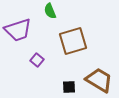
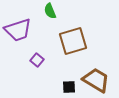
brown trapezoid: moved 3 px left
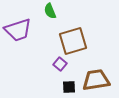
purple square: moved 23 px right, 4 px down
brown trapezoid: rotated 40 degrees counterclockwise
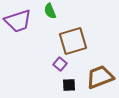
purple trapezoid: moved 9 px up
brown trapezoid: moved 4 px right, 3 px up; rotated 12 degrees counterclockwise
black square: moved 2 px up
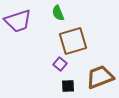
green semicircle: moved 8 px right, 2 px down
black square: moved 1 px left, 1 px down
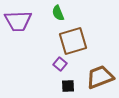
purple trapezoid: rotated 16 degrees clockwise
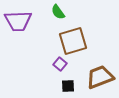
green semicircle: moved 1 px up; rotated 14 degrees counterclockwise
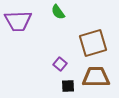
brown square: moved 20 px right, 2 px down
brown trapezoid: moved 4 px left; rotated 20 degrees clockwise
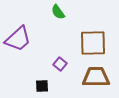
purple trapezoid: moved 18 px down; rotated 40 degrees counterclockwise
brown square: rotated 16 degrees clockwise
black square: moved 26 px left
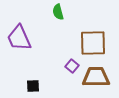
green semicircle: rotated 21 degrees clockwise
purple trapezoid: moved 1 px right, 1 px up; rotated 108 degrees clockwise
purple square: moved 12 px right, 2 px down
black square: moved 9 px left
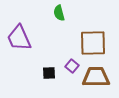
green semicircle: moved 1 px right, 1 px down
black square: moved 16 px right, 13 px up
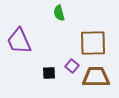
purple trapezoid: moved 3 px down
